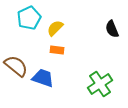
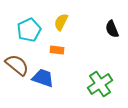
cyan pentagon: moved 12 px down
yellow semicircle: moved 6 px right, 6 px up; rotated 18 degrees counterclockwise
brown semicircle: moved 1 px right, 1 px up
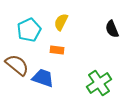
green cross: moved 1 px left, 1 px up
